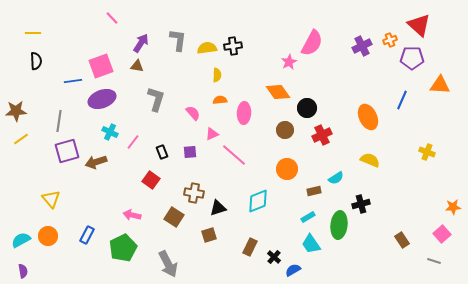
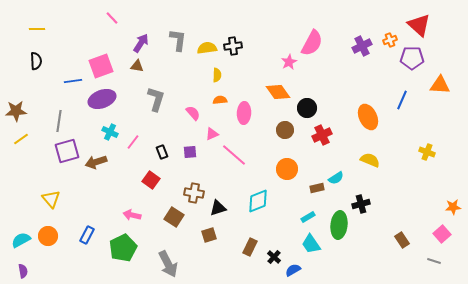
yellow line at (33, 33): moved 4 px right, 4 px up
brown rectangle at (314, 191): moved 3 px right, 3 px up
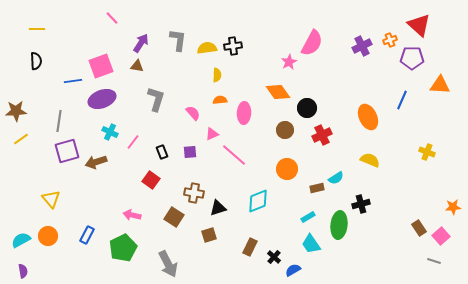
pink square at (442, 234): moved 1 px left, 2 px down
brown rectangle at (402, 240): moved 17 px right, 12 px up
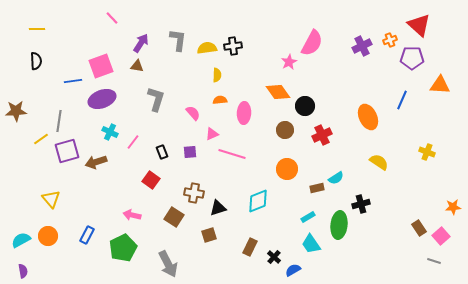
black circle at (307, 108): moved 2 px left, 2 px up
yellow line at (21, 139): moved 20 px right
pink line at (234, 155): moved 2 px left, 1 px up; rotated 24 degrees counterclockwise
yellow semicircle at (370, 160): moved 9 px right, 2 px down; rotated 12 degrees clockwise
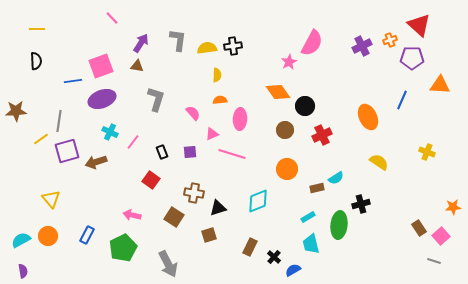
pink ellipse at (244, 113): moved 4 px left, 6 px down
cyan trapezoid at (311, 244): rotated 20 degrees clockwise
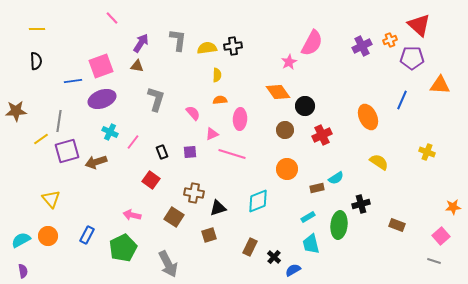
brown rectangle at (419, 228): moved 22 px left, 3 px up; rotated 35 degrees counterclockwise
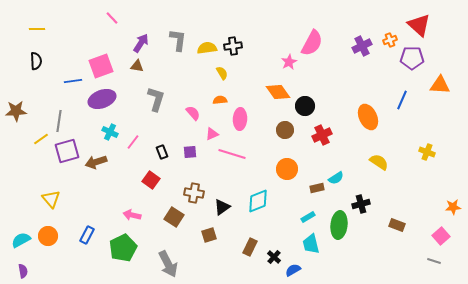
yellow semicircle at (217, 75): moved 5 px right, 2 px up; rotated 32 degrees counterclockwise
black triangle at (218, 208): moved 4 px right, 1 px up; rotated 18 degrees counterclockwise
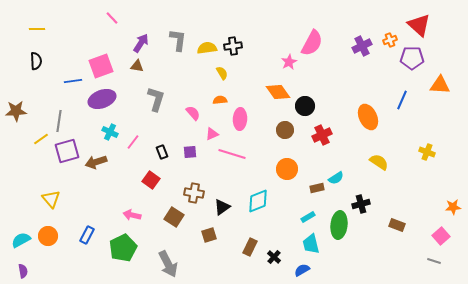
blue semicircle at (293, 270): moved 9 px right
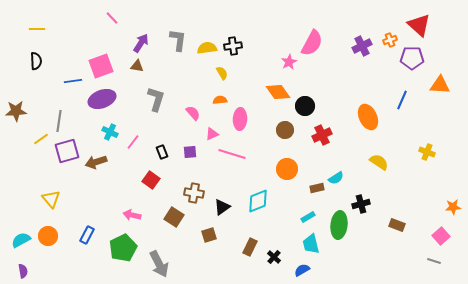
gray arrow at (168, 264): moved 9 px left
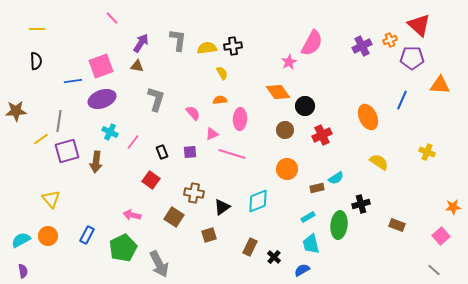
brown arrow at (96, 162): rotated 65 degrees counterclockwise
gray line at (434, 261): moved 9 px down; rotated 24 degrees clockwise
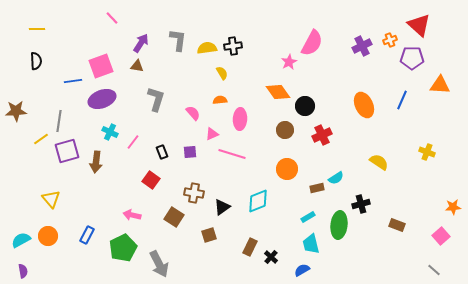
orange ellipse at (368, 117): moved 4 px left, 12 px up
black cross at (274, 257): moved 3 px left
